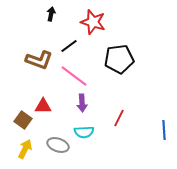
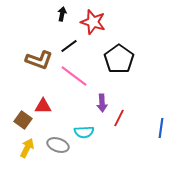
black arrow: moved 11 px right
black pentagon: rotated 28 degrees counterclockwise
purple arrow: moved 20 px right
blue line: moved 3 px left, 2 px up; rotated 12 degrees clockwise
yellow arrow: moved 2 px right, 1 px up
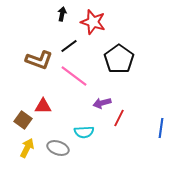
purple arrow: rotated 78 degrees clockwise
gray ellipse: moved 3 px down
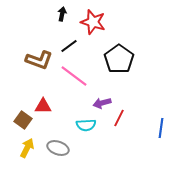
cyan semicircle: moved 2 px right, 7 px up
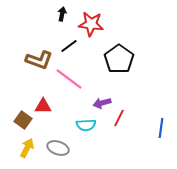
red star: moved 2 px left, 2 px down; rotated 10 degrees counterclockwise
pink line: moved 5 px left, 3 px down
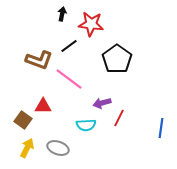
black pentagon: moved 2 px left
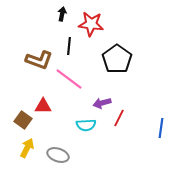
black line: rotated 48 degrees counterclockwise
gray ellipse: moved 7 px down
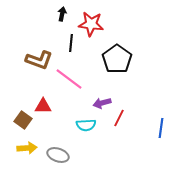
black line: moved 2 px right, 3 px up
yellow arrow: rotated 60 degrees clockwise
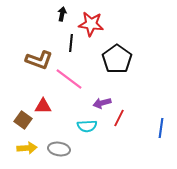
cyan semicircle: moved 1 px right, 1 px down
gray ellipse: moved 1 px right, 6 px up; rotated 10 degrees counterclockwise
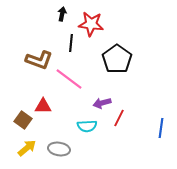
yellow arrow: rotated 36 degrees counterclockwise
